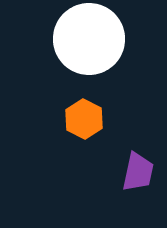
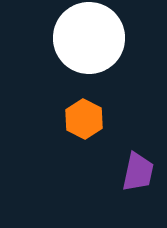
white circle: moved 1 px up
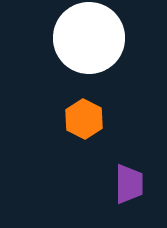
purple trapezoid: moved 9 px left, 12 px down; rotated 12 degrees counterclockwise
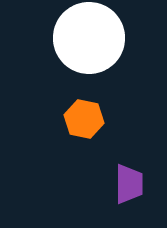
orange hexagon: rotated 15 degrees counterclockwise
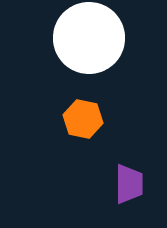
orange hexagon: moved 1 px left
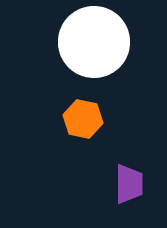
white circle: moved 5 px right, 4 px down
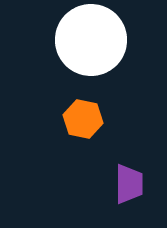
white circle: moved 3 px left, 2 px up
